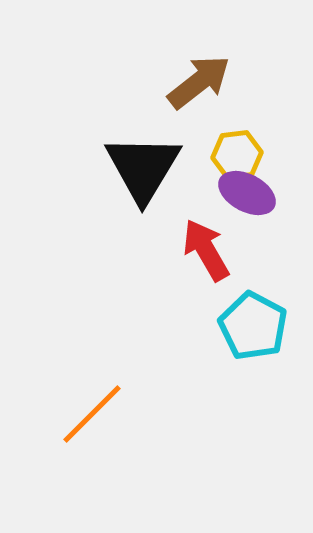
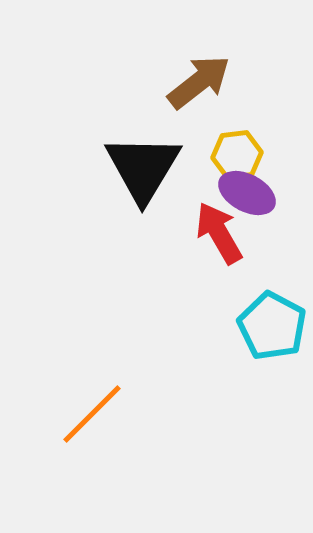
red arrow: moved 13 px right, 17 px up
cyan pentagon: moved 19 px right
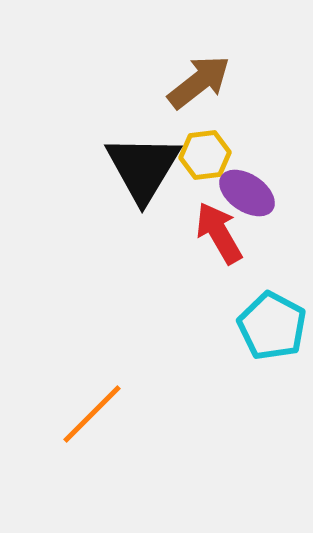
yellow hexagon: moved 32 px left
purple ellipse: rotated 6 degrees clockwise
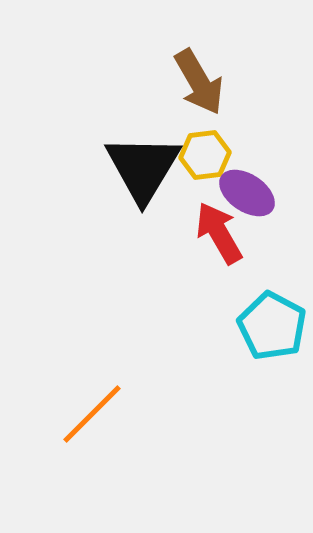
brown arrow: rotated 98 degrees clockwise
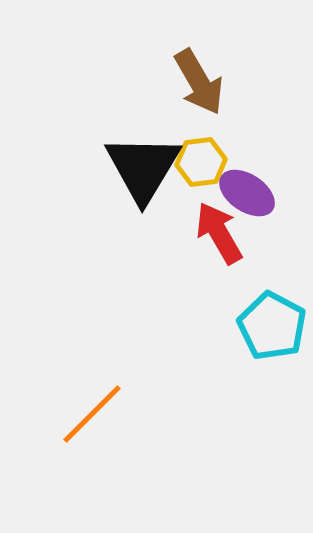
yellow hexagon: moved 4 px left, 7 px down
